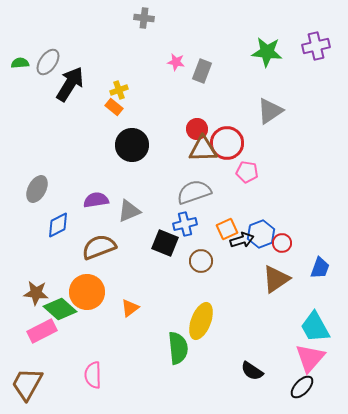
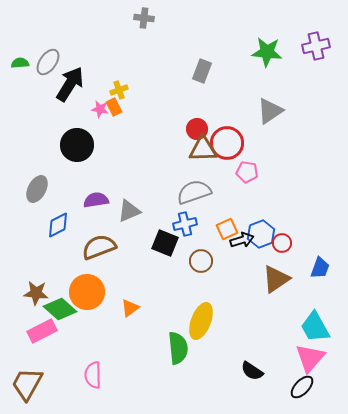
pink star at (176, 62): moved 76 px left, 47 px down
orange rectangle at (114, 107): rotated 24 degrees clockwise
black circle at (132, 145): moved 55 px left
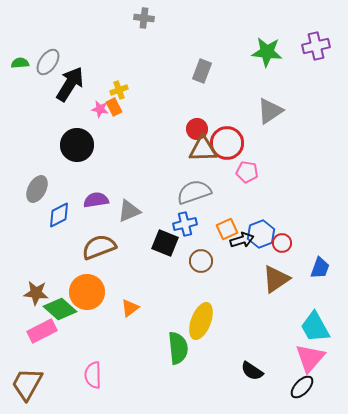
blue diamond at (58, 225): moved 1 px right, 10 px up
